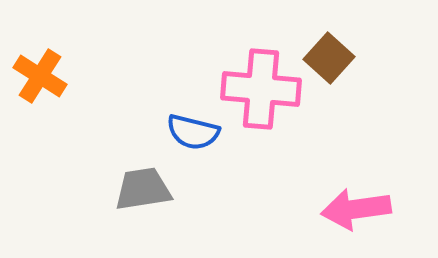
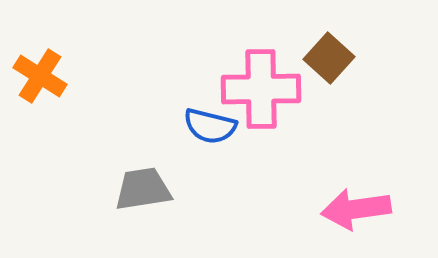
pink cross: rotated 6 degrees counterclockwise
blue semicircle: moved 17 px right, 6 px up
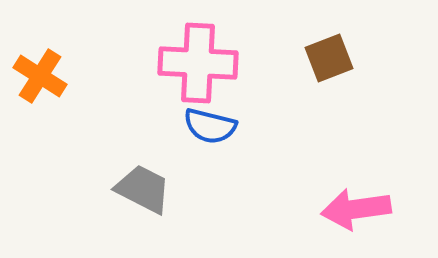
brown square: rotated 27 degrees clockwise
pink cross: moved 63 px left, 26 px up; rotated 4 degrees clockwise
gray trapezoid: rotated 36 degrees clockwise
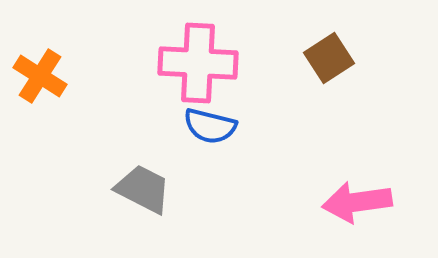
brown square: rotated 12 degrees counterclockwise
pink arrow: moved 1 px right, 7 px up
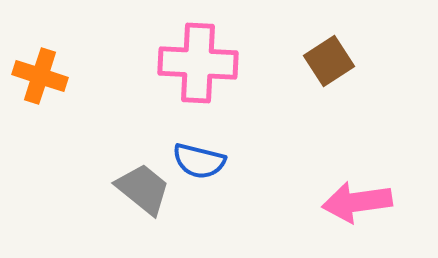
brown square: moved 3 px down
orange cross: rotated 14 degrees counterclockwise
blue semicircle: moved 11 px left, 35 px down
gray trapezoid: rotated 12 degrees clockwise
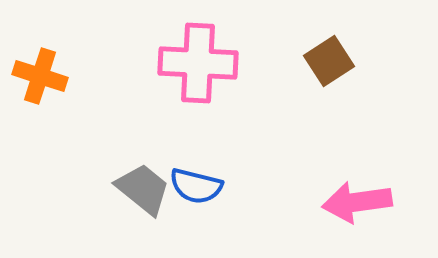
blue semicircle: moved 3 px left, 25 px down
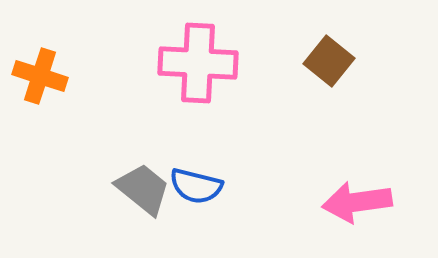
brown square: rotated 18 degrees counterclockwise
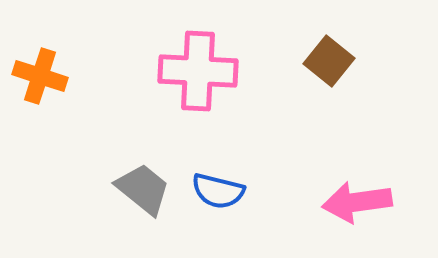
pink cross: moved 8 px down
blue semicircle: moved 22 px right, 5 px down
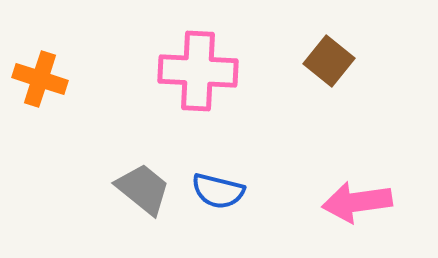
orange cross: moved 3 px down
